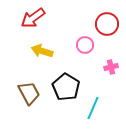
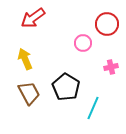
pink circle: moved 2 px left, 2 px up
yellow arrow: moved 17 px left, 8 px down; rotated 50 degrees clockwise
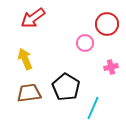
pink circle: moved 2 px right
brown trapezoid: rotated 70 degrees counterclockwise
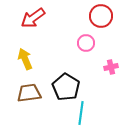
red circle: moved 6 px left, 8 px up
pink circle: moved 1 px right
cyan line: moved 12 px left, 5 px down; rotated 15 degrees counterclockwise
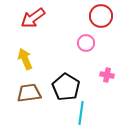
pink cross: moved 4 px left, 8 px down; rotated 24 degrees clockwise
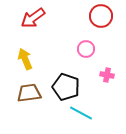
pink circle: moved 6 px down
black pentagon: rotated 12 degrees counterclockwise
cyan line: rotated 70 degrees counterclockwise
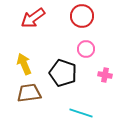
red circle: moved 19 px left
yellow arrow: moved 1 px left, 5 px down
pink cross: moved 2 px left
black pentagon: moved 3 px left, 14 px up
cyan line: rotated 10 degrees counterclockwise
